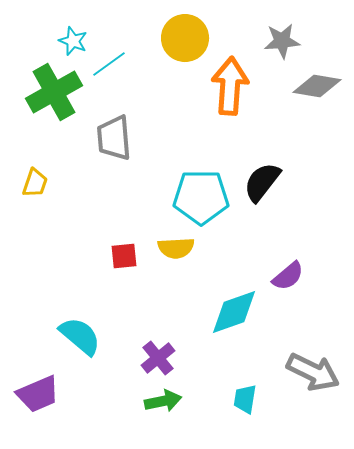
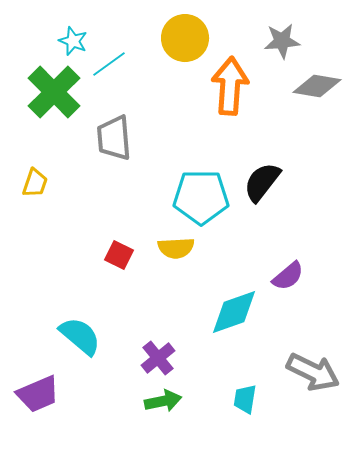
green cross: rotated 16 degrees counterclockwise
red square: moved 5 px left, 1 px up; rotated 32 degrees clockwise
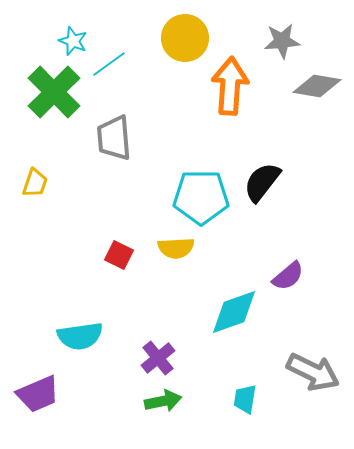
cyan semicircle: rotated 132 degrees clockwise
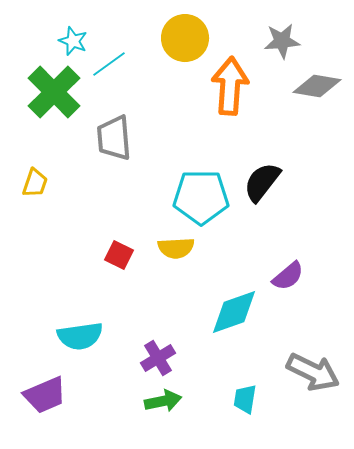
purple cross: rotated 8 degrees clockwise
purple trapezoid: moved 7 px right, 1 px down
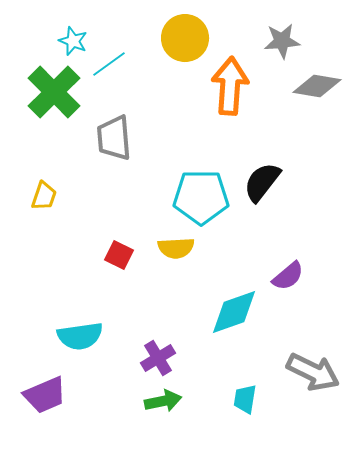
yellow trapezoid: moved 9 px right, 13 px down
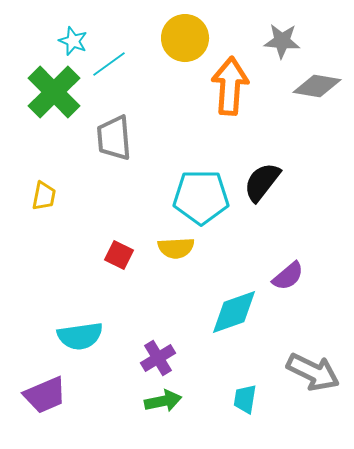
gray star: rotated 9 degrees clockwise
yellow trapezoid: rotated 8 degrees counterclockwise
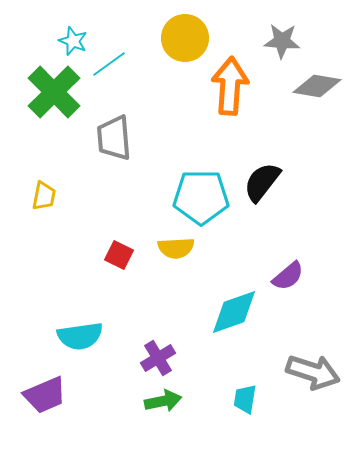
gray arrow: rotated 8 degrees counterclockwise
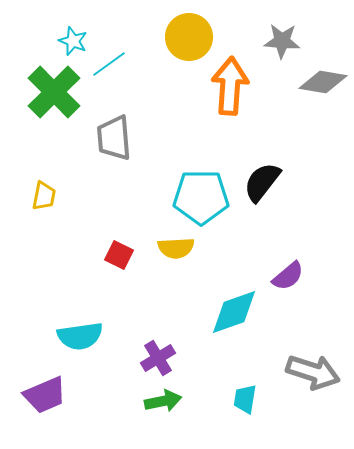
yellow circle: moved 4 px right, 1 px up
gray diamond: moved 6 px right, 4 px up
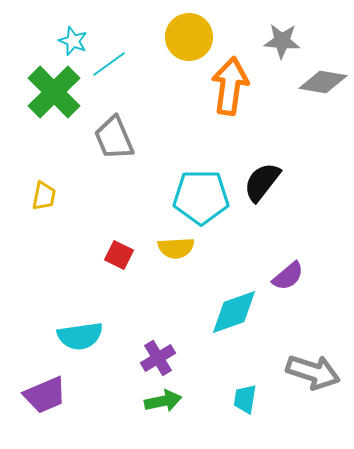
orange arrow: rotated 4 degrees clockwise
gray trapezoid: rotated 18 degrees counterclockwise
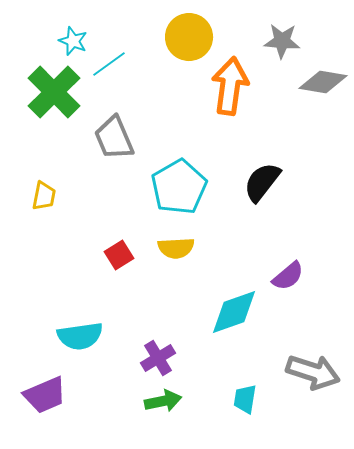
cyan pentagon: moved 22 px left, 10 px up; rotated 30 degrees counterclockwise
red square: rotated 32 degrees clockwise
